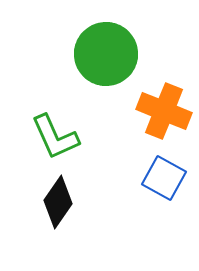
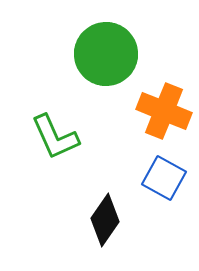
black diamond: moved 47 px right, 18 px down
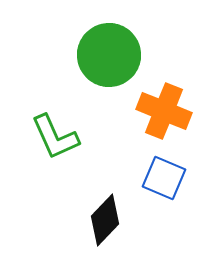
green circle: moved 3 px right, 1 px down
blue square: rotated 6 degrees counterclockwise
black diamond: rotated 9 degrees clockwise
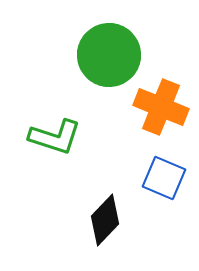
orange cross: moved 3 px left, 4 px up
green L-shape: rotated 48 degrees counterclockwise
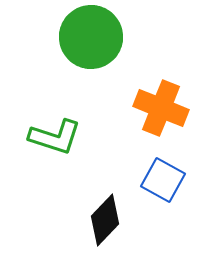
green circle: moved 18 px left, 18 px up
orange cross: moved 1 px down
blue square: moved 1 px left, 2 px down; rotated 6 degrees clockwise
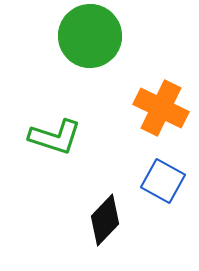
green circle: moved 1 px left, 1 px up
orange cross: rotated 4 degrees clockwise
blue square: moved 1 px down
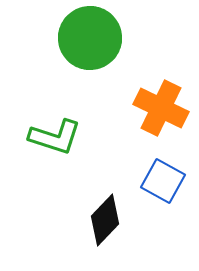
green circle: moved 2 px down
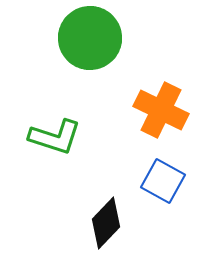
orange cross: moved 2 px down
black diamond: moved 1 px right, 3 px down
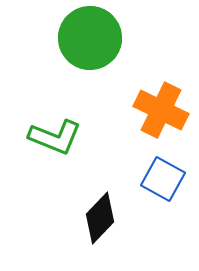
green L-shape: rotated 4 degrees clockwise
blue square: moved 2 px up
black diamond: moved 6 px left, 5 px up
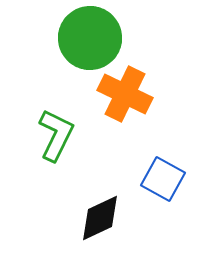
orange cross: moved 36 px left, 16 px up
green L-shape: moved 1 px right, 2 px up; rotated 86 degrees counterclockwise
black diamond: rotated 21 degrees clockwise
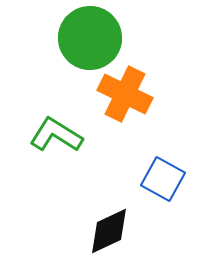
green L-shape: rotated 84 degrees counterclockwise
black diamond: moved 9 px right, 13 px down
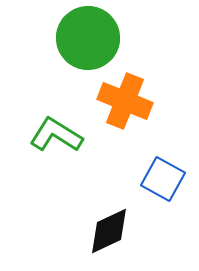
green circle: moved 2 px left
orange cross: moved 7 px down; rotated 4 degrees counterclockwise
